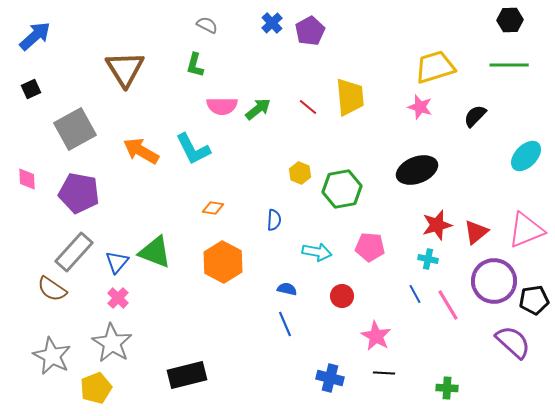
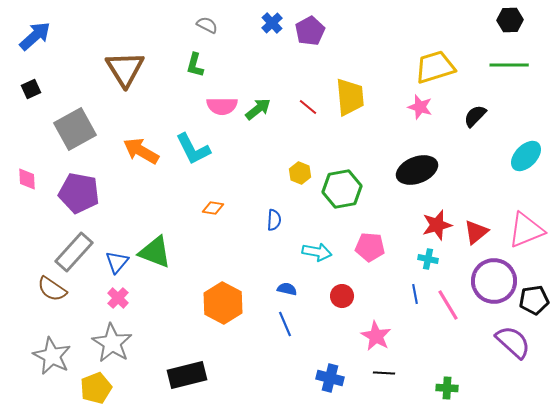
orange hexagon at (223, 262): moved 41 px down
blue line at (415, 294): rotated 18 degrees clockwise
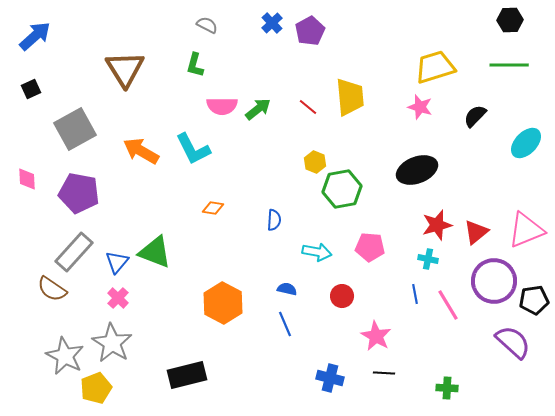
cyan ellipse at (526, 156): moved 13 px up
yellow hexagon at (300, 173): moved 15 px right, 11 px up
gray star at (52, 356): moved 13 px right
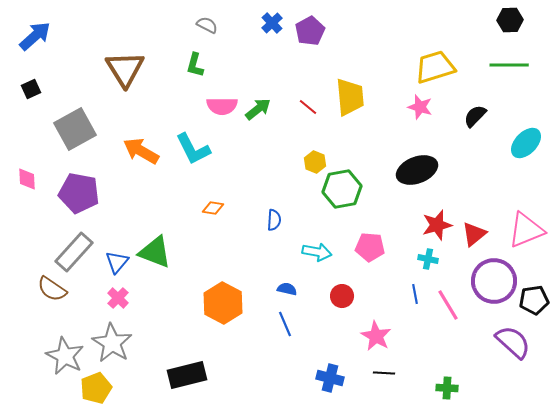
red triangle at (476, 232): moved 2 px left, 2 px down
